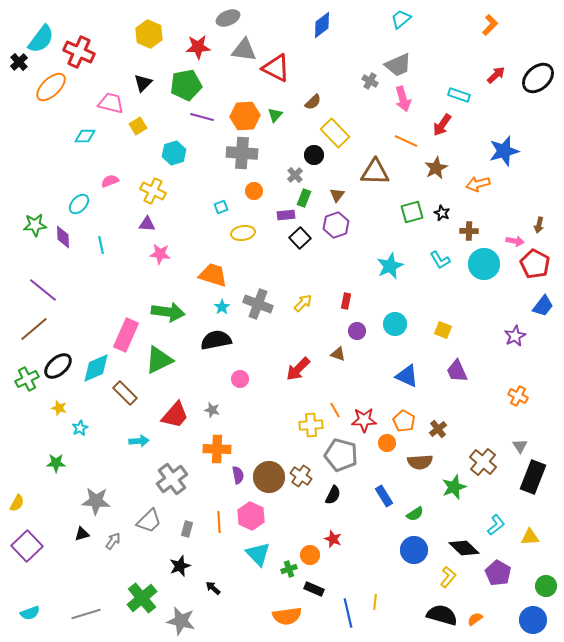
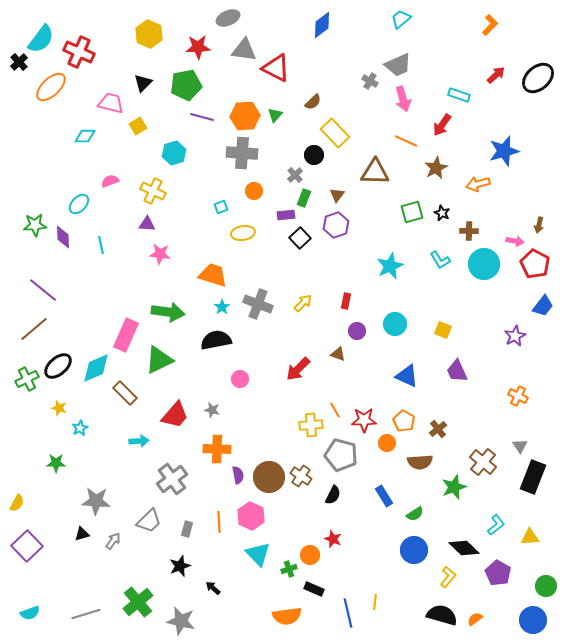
green cross at (142, 598): moved 4 px left, 4 px down
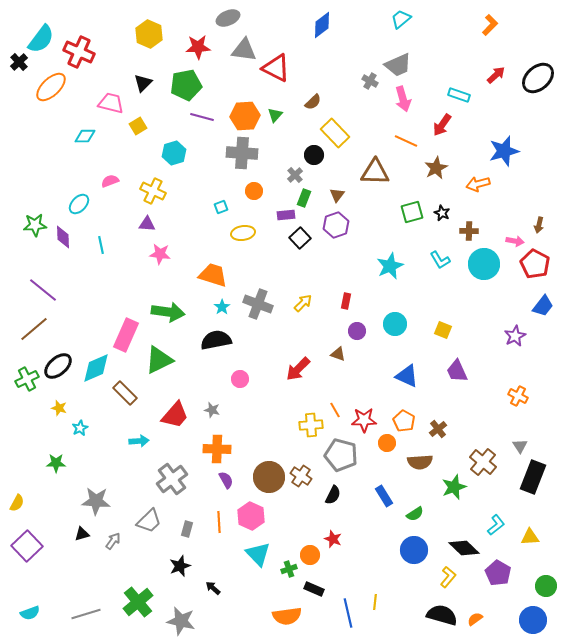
purple semicircle at (238, 475): moved 12 px left, 5 px down; rotated 18 degrees counterclockwise
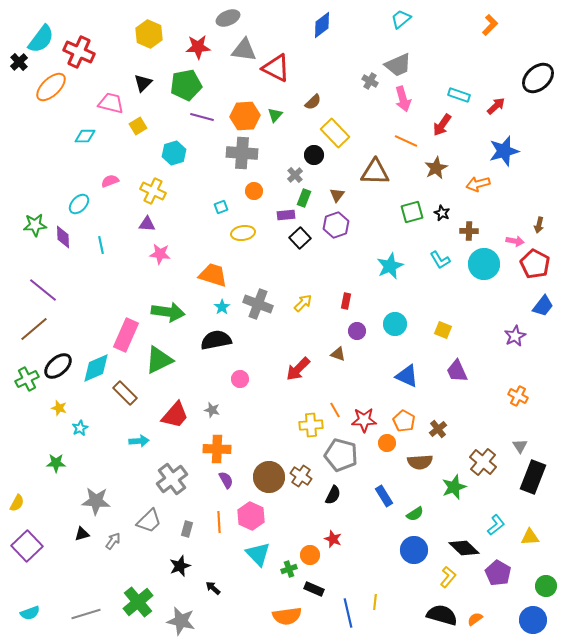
red arrow at (496, 75): moved 31 px down
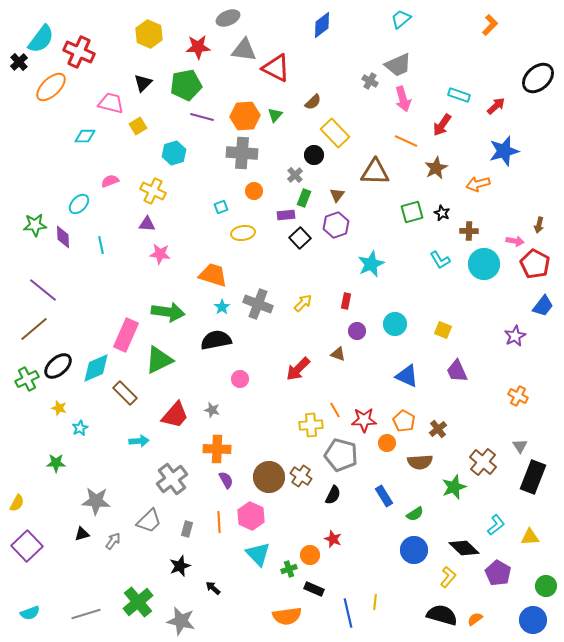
cyan star at (390, 266): moved 19 px left, 2 px up
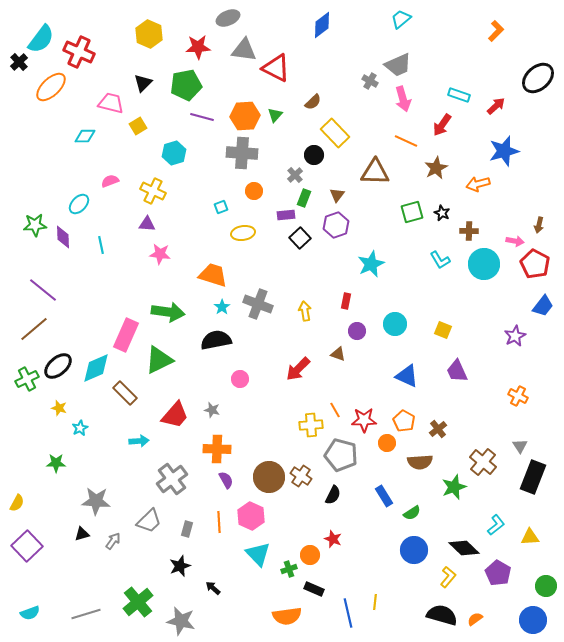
orange L-shape at (490, 25): moved 6 px right, 6 px down
yellow arrow at (303, 303): moved 2 px right, 8 px down; rotated 54 degrees counterclockwise
green semicircle at (415, 514): moved 3 px left, 1 px up
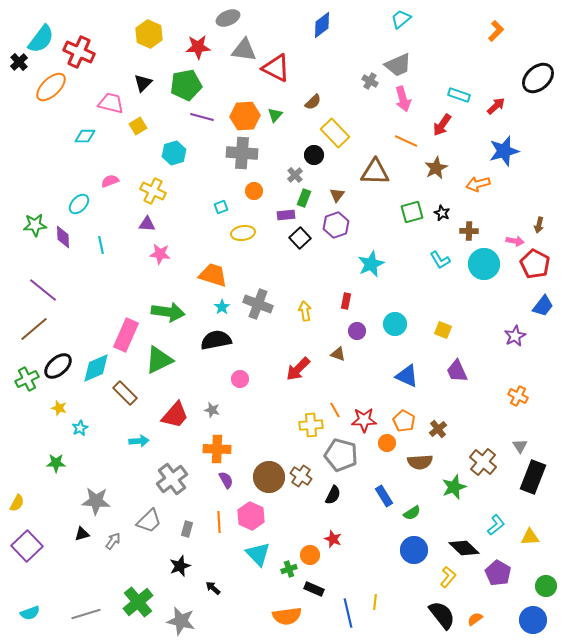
black semicircle at (442, 615): rotated 36 degrees clockwise
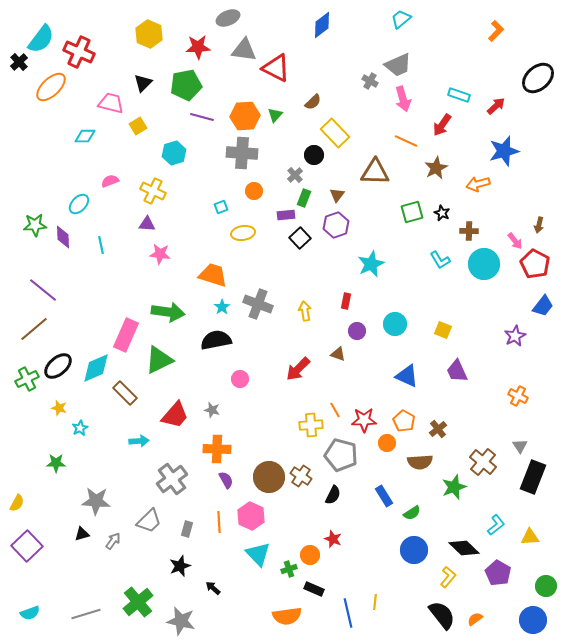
pink arrow at (515, 241): rotated 42 degrees clockwise
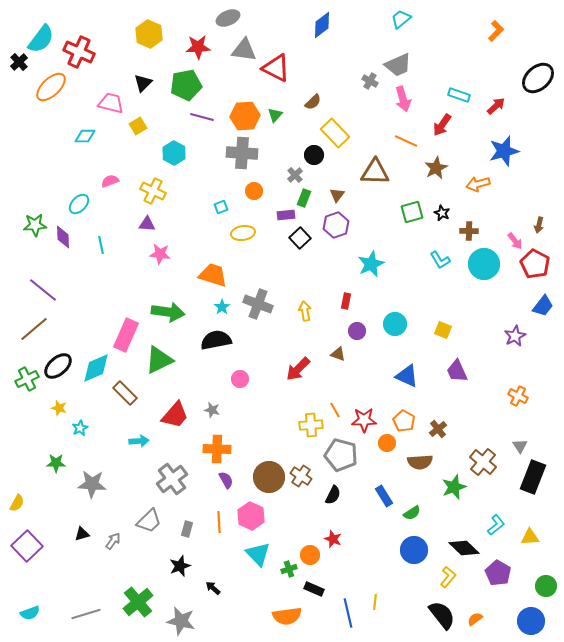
cyan hexagon at (174, 153): rotated 15 degrees counterclockwise
gray star at (96, 501): moved 4 px left, 17 px up
blue circle at (533, 620): moved 2 px left, 1 px down
